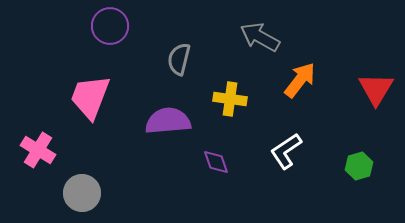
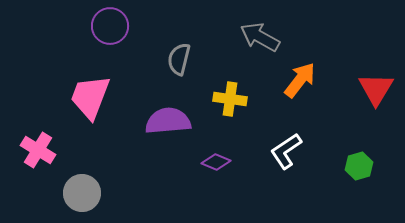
purple diamond: rotated 48 degrees counterclockwise
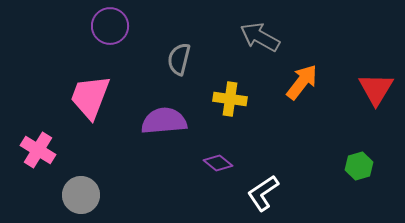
orange arrow: moved 2 px right, 2 px down
purple semicircle: moved 4 px left
white L-shape: moved 23 px left, 42 px down
purple diamond: moved 2 px right, 1 px down; rotated 16 degrees clockwise
gray circle: moved 1 px left, 2 px down
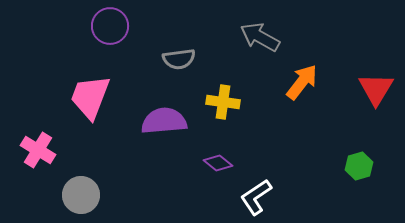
gray semicircle: rotated 112 degrees counterclockwise
yellow cross: moved 7 px left, 3 px down
white L-shape: moved 7 px left, 4 px down
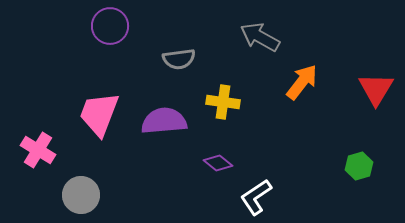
pink trapezoid: moved 9 px right, 17 px down
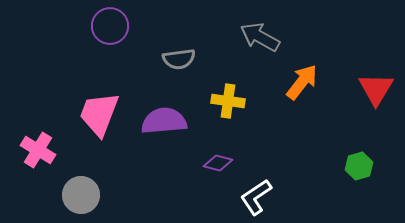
yellow cross: moved 5 px right, 1 px up
purple diamond: rotated 24 degrees counterclockwise
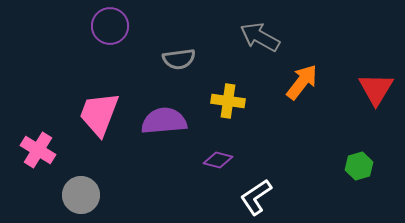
purple diamond: moved 3 px up
